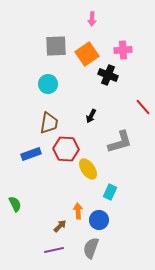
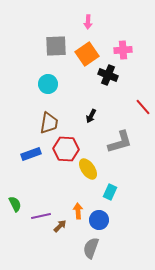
pink arrow: moved 4 px left, 3 px down
purple line: moved 13 px left, 34 px up
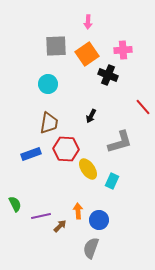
cyan rectangle: moved 2 px right, 11 px up
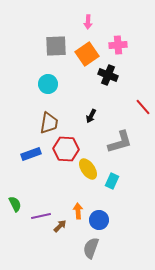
pink cross: moved 5 px left, 5 px up
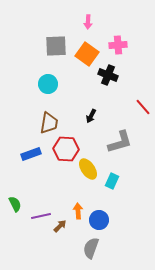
orange square: rotated 20 degrees counterclockwise
